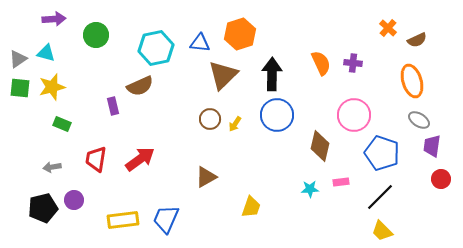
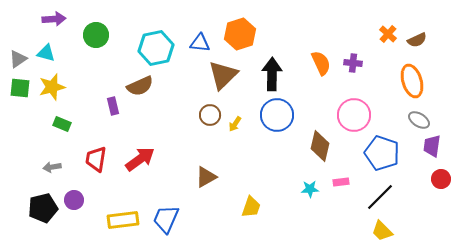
orange cross at (388, 28): moved 6 px down
brown circle at (210, 119): moved 4 px up
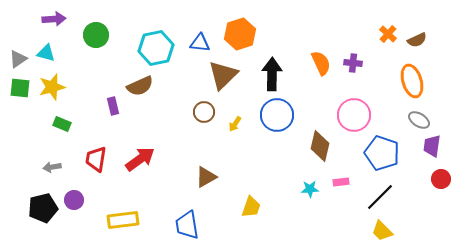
brown circle at (210, 115): moved 6 px left, 3 px up
blue trapezoid at (166, 219): moved 21 px right, 6 px down; rotated 32 degrees counterclockwise
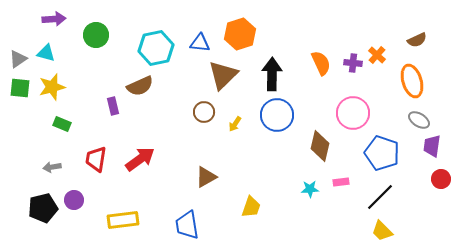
orange cross at (388, 34): moved 11 px left, 21 px down
pink circle at (354, 115): moved 1 px left, 2 px up
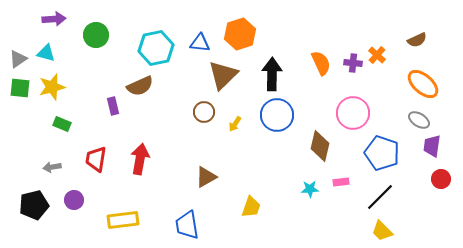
orange ellipse at (412, 81): moved 11 px right, 3 px down; rotated 32 degrees counterclockwise
red arrow at (140, 159): rotated 44 degrees counterclockwise
black pentagon at (43, 208): moved 9 px left, 3 px up
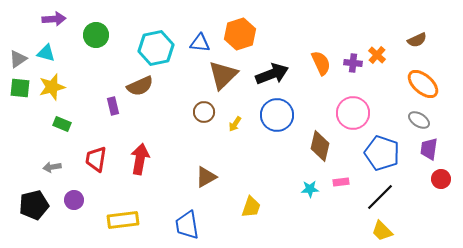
black arrow at (272, 74): rotated 68 degrees clockwise
purple trapezoid at (432, 146): moved 3 px left, 3 px down
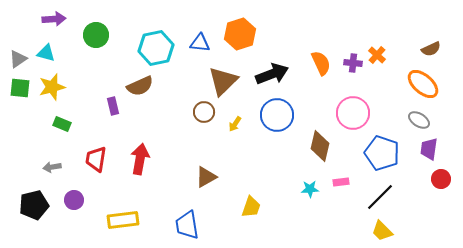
brown semicircle at (417, 40): moved 14 px right, 9 px down
brown triangle at (223, 75): moved 6 px down
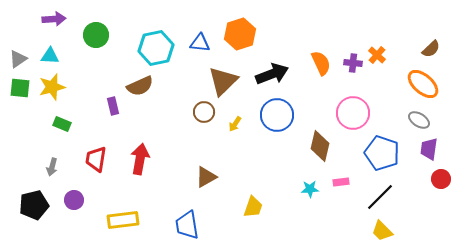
brown semicircle at (431, 49): rotated 18 degrees counterclockwise
cyan triangle at (46, 53): moved 4 px right, 3 px down; rotated 12 degrees counterclockwise
gray arrow at (52, 167): rotated 66 degrees counterclockwise
yellow trapezoid at (251, 207): moved 2 px right
